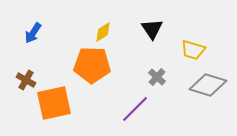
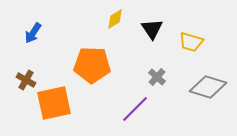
yellow diamond: moved 12 px right, 13 px up
yellow trapezoid: moved 2 px left, 8 px up
gray diamond: moved 2 px down
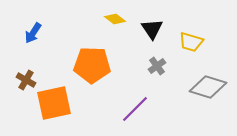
yellow diamond: rotated 70 degrees clockwise
gray cross: moved 11 px up; rotated 12 degrees clockwise
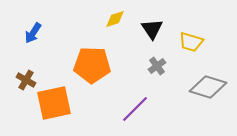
yellow diamond: rotated 55 degrees counterclockwise
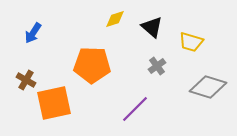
black triangle: moved 2 px up; rotated 15 degrees counterclockwise
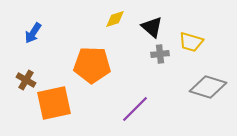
gray cross: moved 3 px right, 12 px up; rotated 30 degrees clockwise
